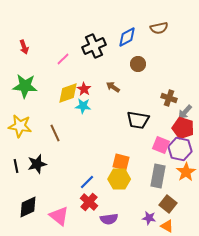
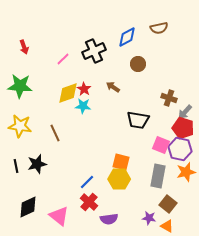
black cross: moved 5 px down
green star: moved 5 px left
orange star: rotated 18 degrees clockwise
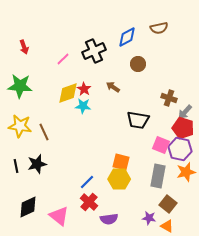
brown line: moved 11 px left, 1 px up
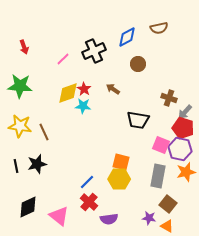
brown arrow: moved 2 px down
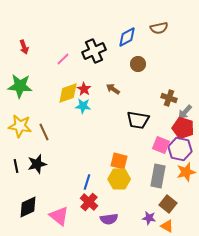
orange square: moved 2 px left, 1 px up
blue line: rotated 28 degrees counterclockwise
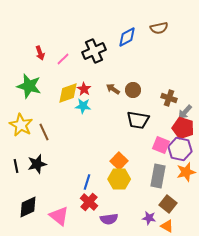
red arrow: moved 16 px right, 6 px down
brown circle: moved 5 px left, 26 px down
green star: moved 9 px right; rotated 10 degrees clockwise
yellow star: moved 1 px right, 1 px up; rotated 20 degrees clockwise
orange square: rotated 30 degrees clockwise
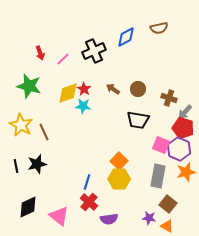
blue diamond: moved 1 px left
brown circle: moved 5 px right, 1 px up
purple hexagon: moved 1 px left; rotated 10 degrees clockwise
